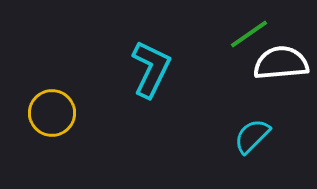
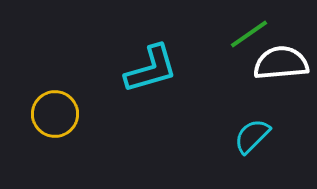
cyan L-shape: rotated 48 degrees clockwise
yellow circle: moved 3 px right, 1 px down
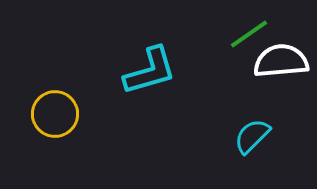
white semicircle: moved 2 px up
cyan L-shape: moved 1 px left, 2 px down
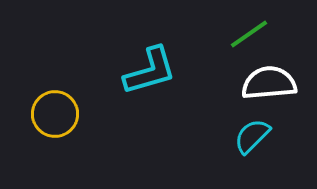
white semicircle: moved 12 px left, 22 px down
